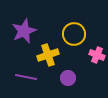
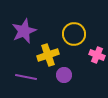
purple circle: moved 4 px left, 3 px up
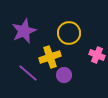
yellow circle: moved 5 px left, 1 px up
yellow cross: moved 2 px right, 2 px down
purple line: moved 2 px right, 4 px up; rotated 30 degrees clockwise
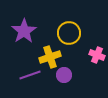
purple star: rotated 10 degrees counterclockwise
purple line: moved 2 px right, 2 px down; rotated 60 degrees counterclockwise
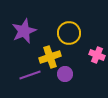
purple star: rotated 10 degrees clockwise
purple circle: moved 1 px right, 1 px up
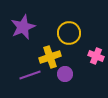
purple star: moved 1 px left, 4 px up
pink cross: moved 1 px left, 1 px down
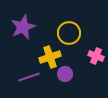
purple line: moved 1 px left, 2 px down
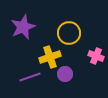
purple line: moved 1 px right
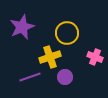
purple star: moved 1 px left
yellow circle: moved 2 px left
pink cross: moved 1 px left, 1 px down
purple circle: moved 3 px down
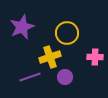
pink cross: rotated 21 degrees counterclockwise
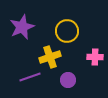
yellow circle: moved 2 px up
purple circle: moved 3 px right, 3 px down
